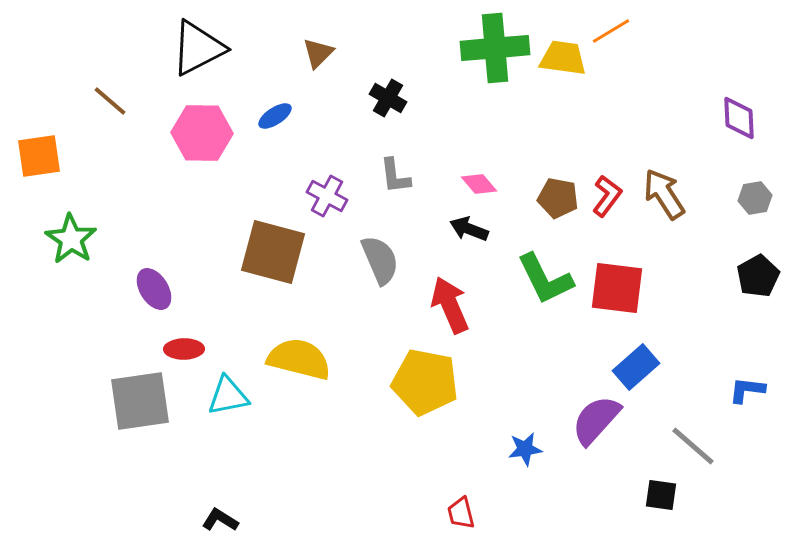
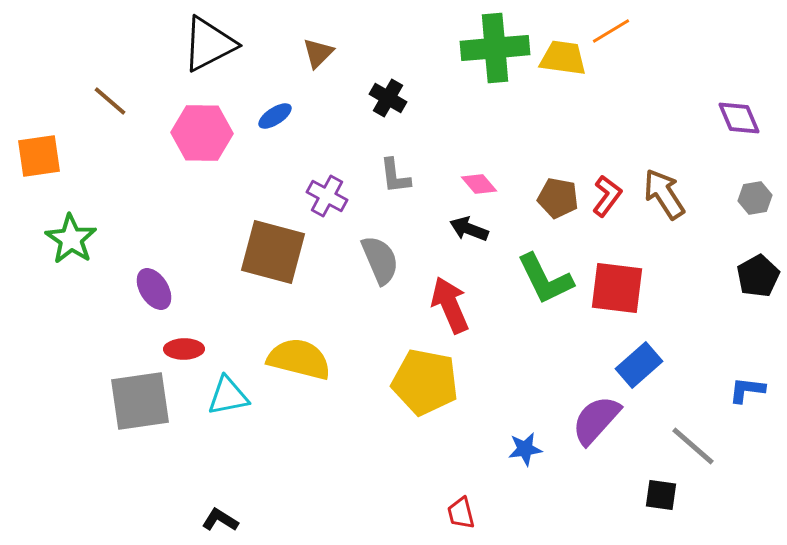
black triangle: moved 11 px right, 4 px up
purple diamond: rotated 21 degrees counterclockwise
blue rectangle: moved 3 px right, 2 px up
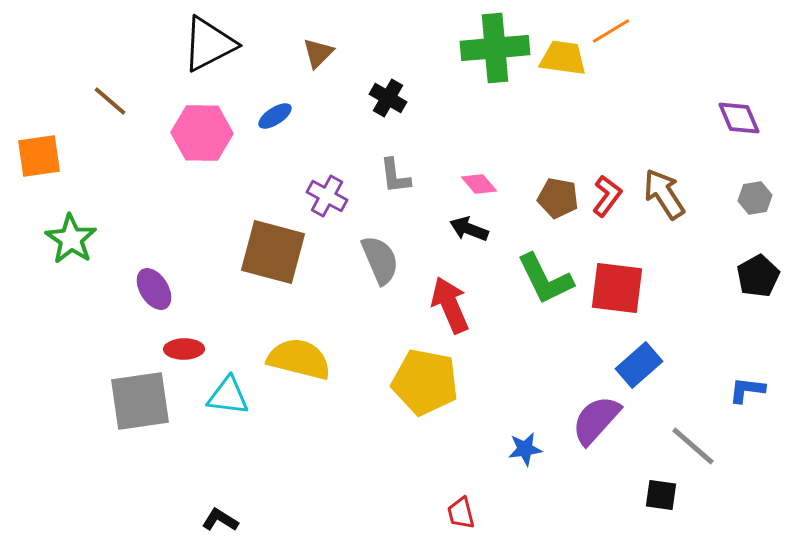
cyan triangle: rotated 18 degrees clockwise
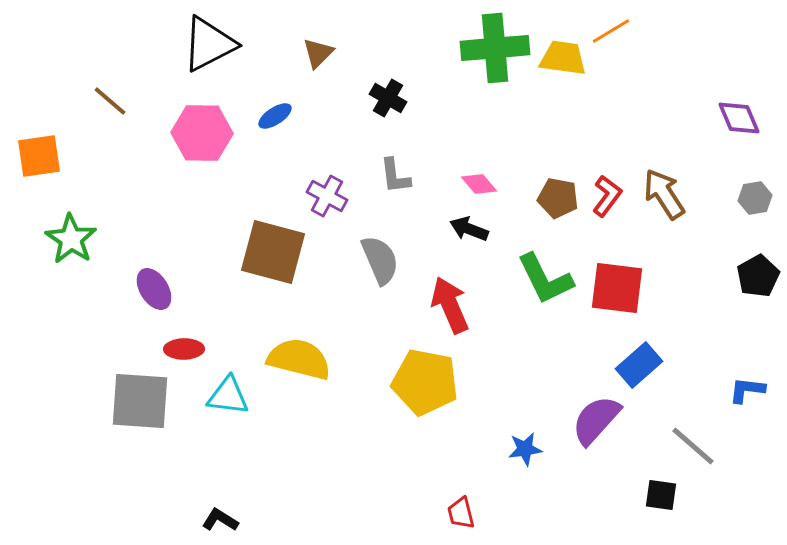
gray square: rotated 12 degrees clockwise
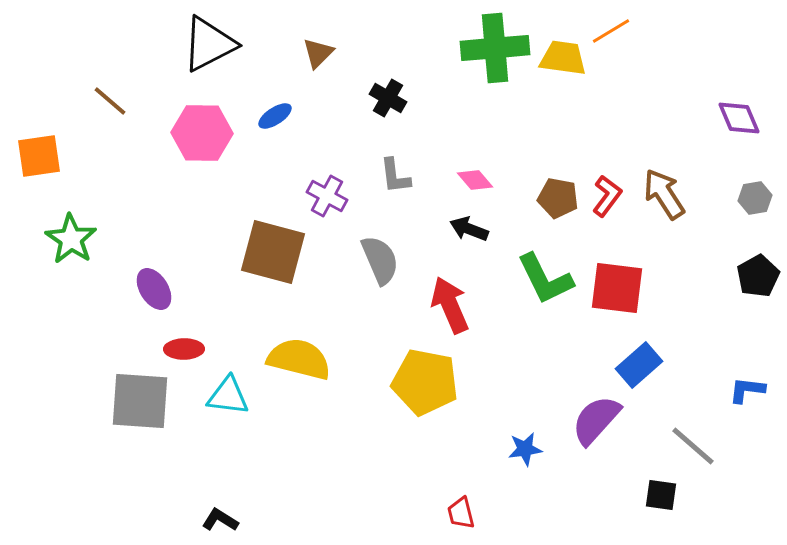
pink diamond: moved 4 px left, 4 px up
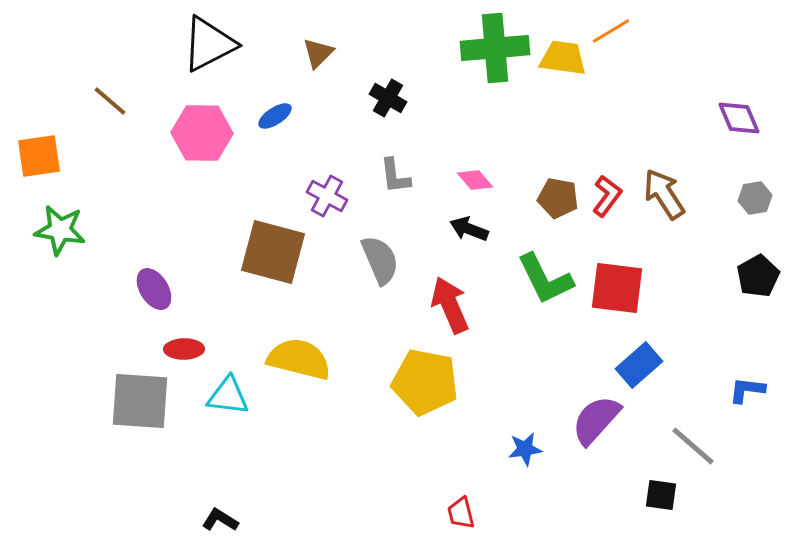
green star: moved 11 px left, 9 px up; rotated 24 degrees counterclockwise
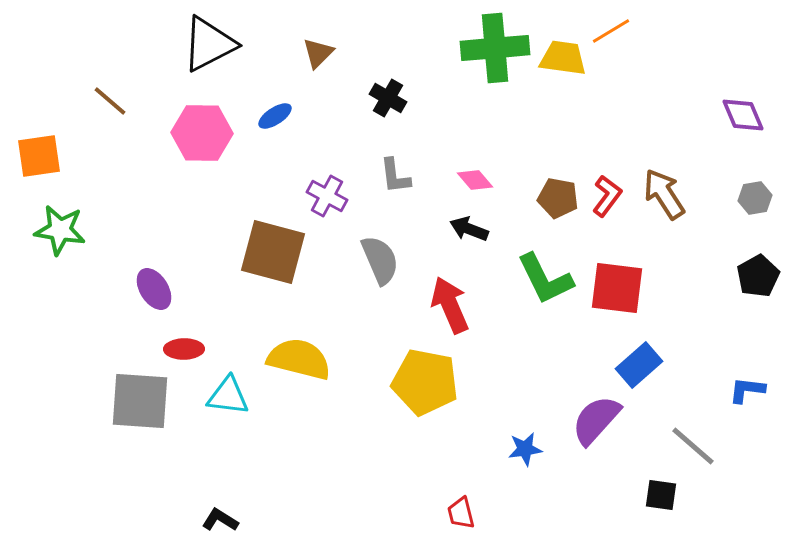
purple diamond: moved 4 px right, 3 px up
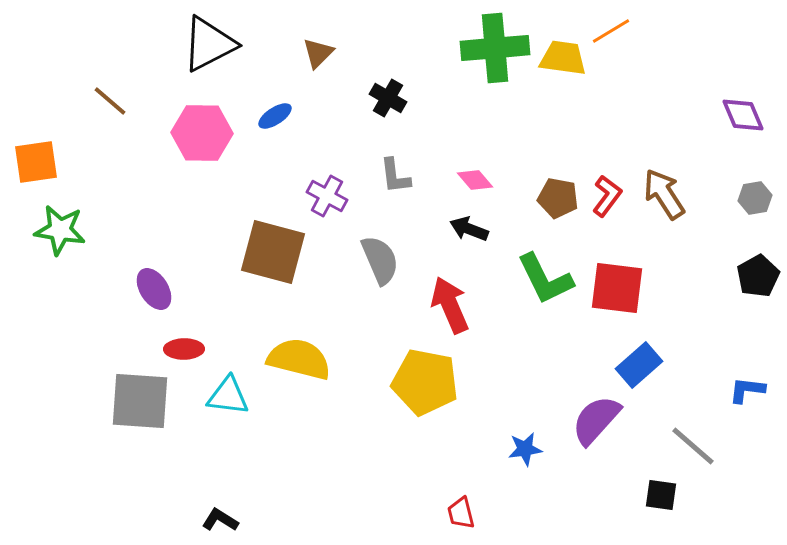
orange square: moved 3 px left, 6 px down
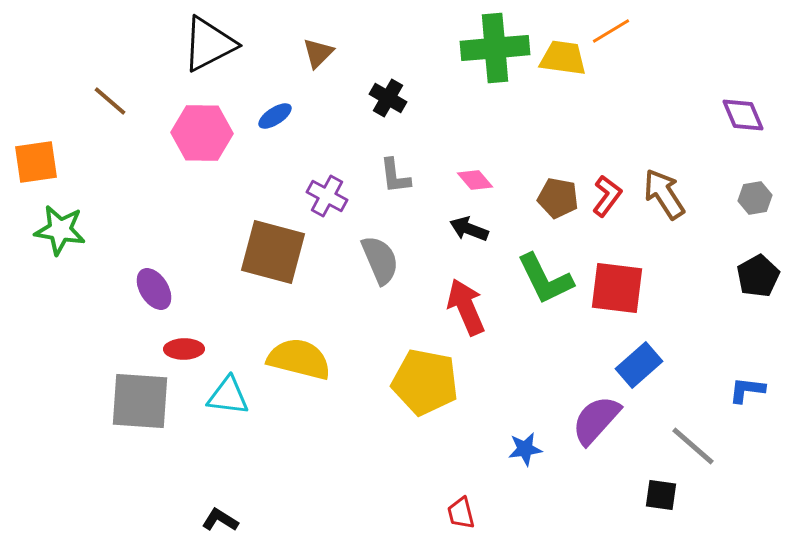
red arrow: moved 16 px right, 2 px down
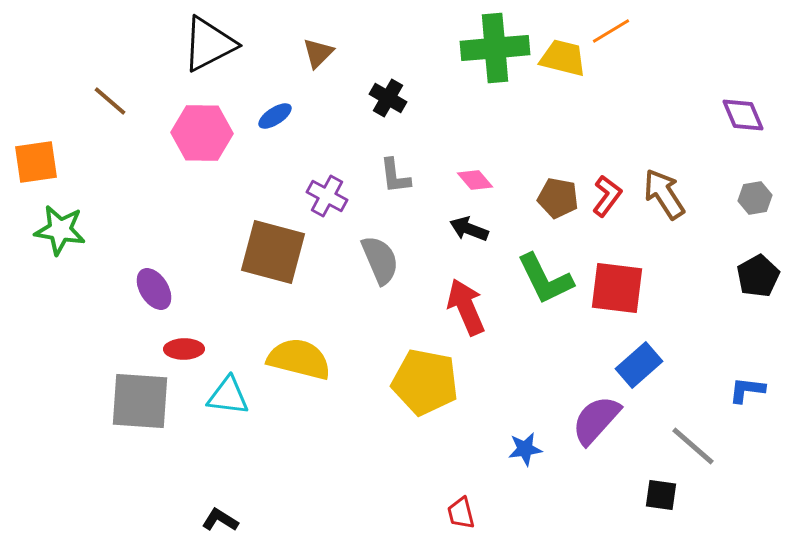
yellow trapezoid: rotated 6 degrees clockwise
